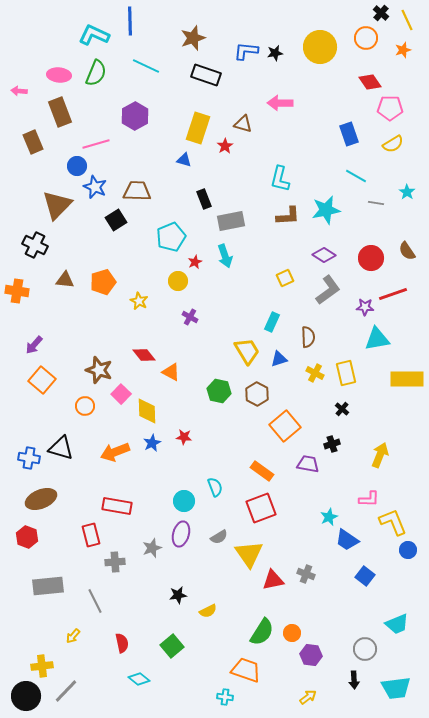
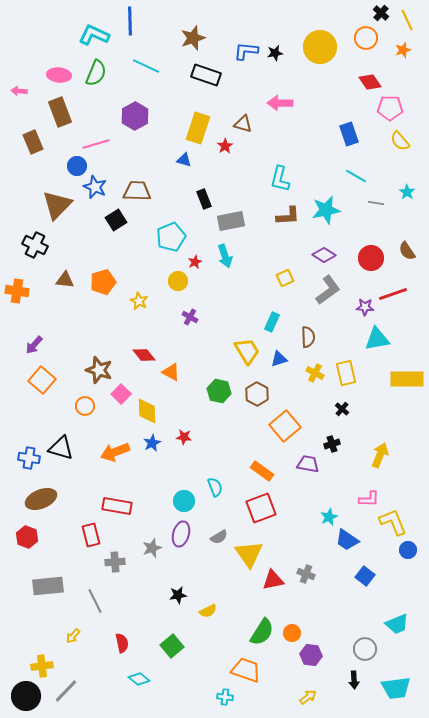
yellow semicircle at (393, 144): moved 7 px right, 3 px up; rotated 80 degrees clockwise
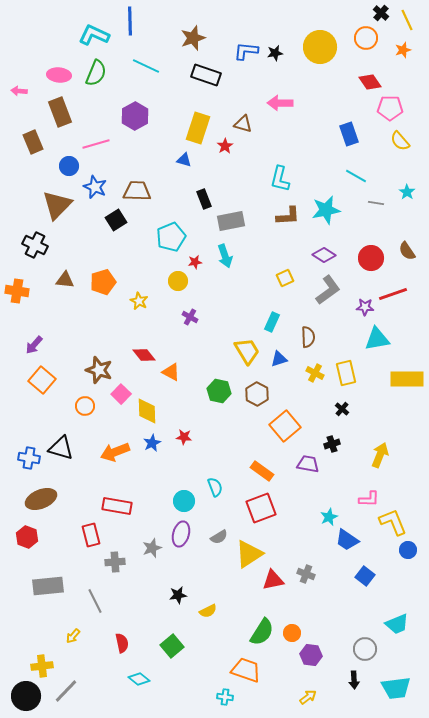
blue circle at (77, 166): moved 8 px left
red star at (195, 262): rotated 16 degrees clockwise
yellow triangle at (249, 554): rotated 32 degrees clockwise
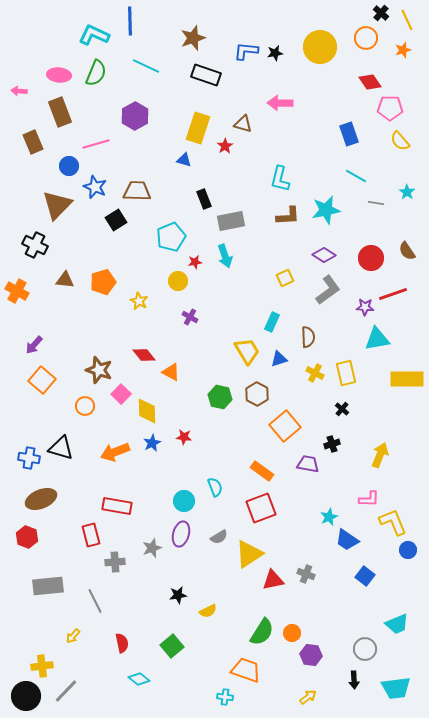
orange cross at (17, 291): rotated 20 degrees clockwise
green hexagon at (219, 391): moved 1 px right, 6 px down
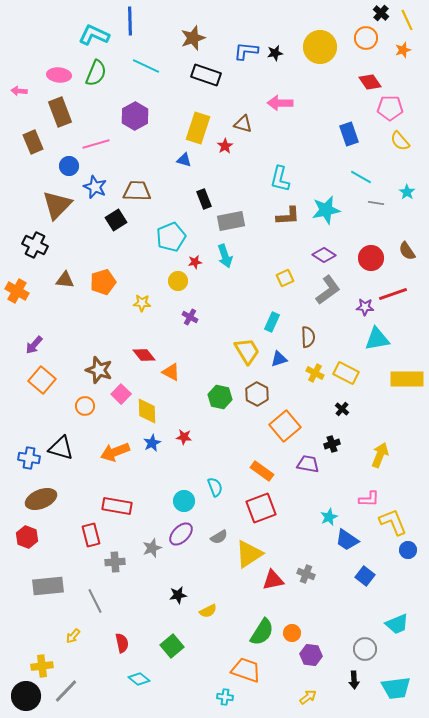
cyan line at (356, 176): moved 5 px right, 1 px down
yellow star at (139, 301): moved 3 px right, 2 px down; rotated 24 degrees counterclockwise
yellow rectangle at (346, 373): rotated 50 degrees counterclockwise
purple ellipse at (181, 534): rotated 30 degrees clockwise
